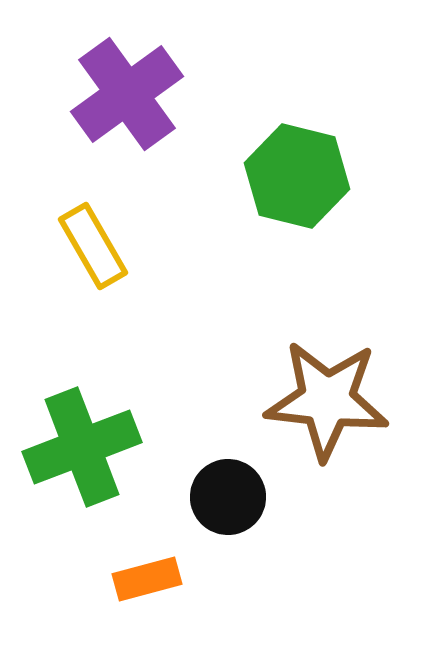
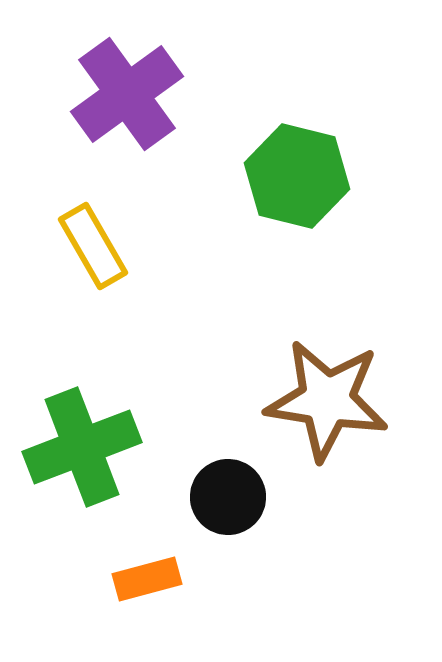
brown star: rotated 3 degrees clockwise
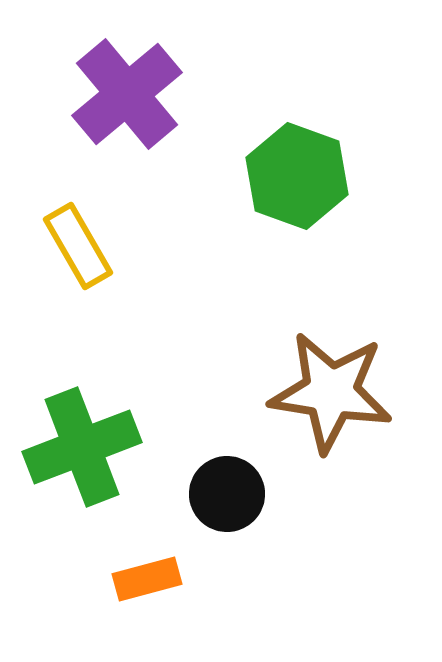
purple cross: rotated 4 degrees counterclockwise
green hexagon: rotated 6 degrees clockwise
yellow rectangle: moved 15 px left
brown star: moved 4 px right, 8 px up
black circle: moved 1 px left, 3 px up
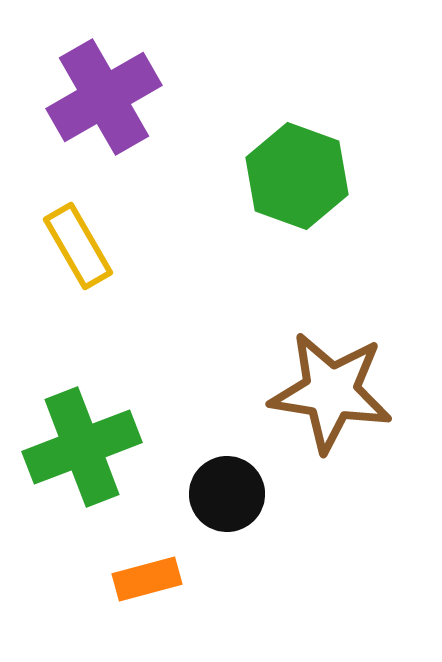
purple cross: moved 23 px left, 3 px down; rotated 10 degrees clockwise
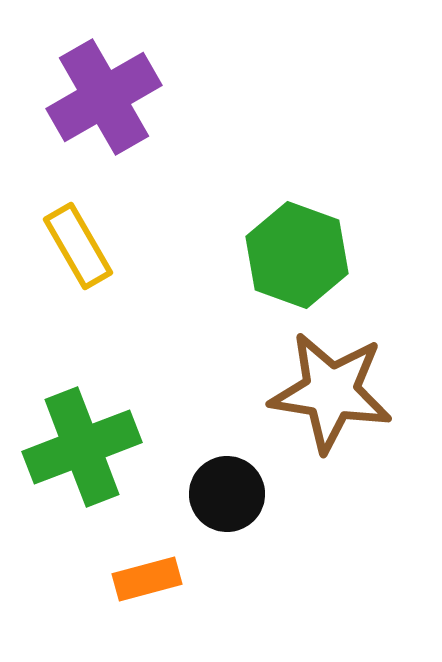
green hexagon: moved 79 px down
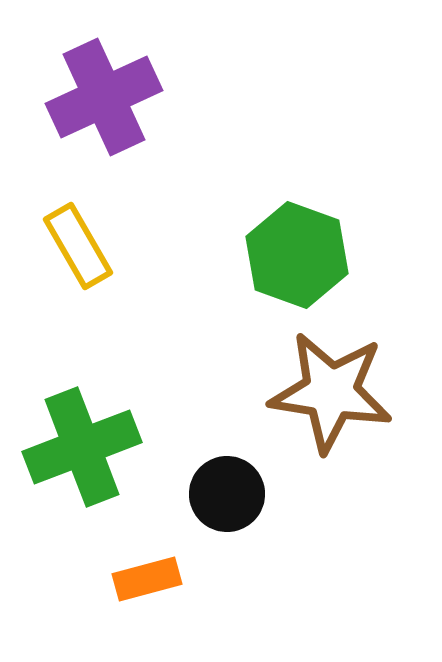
purple cross: rotated 5 degrees clockwise
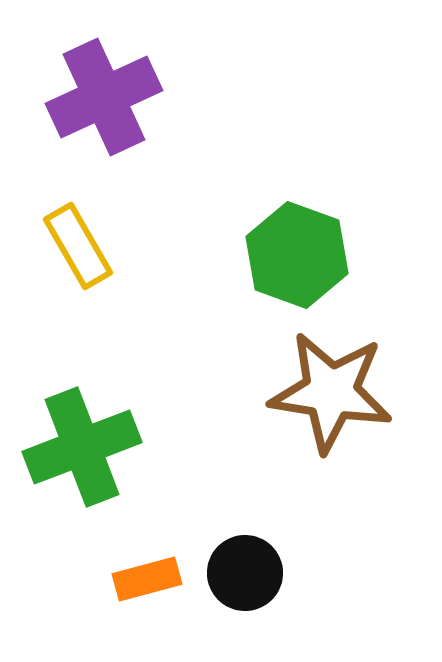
black circle: moved 18 px right, 79 px down
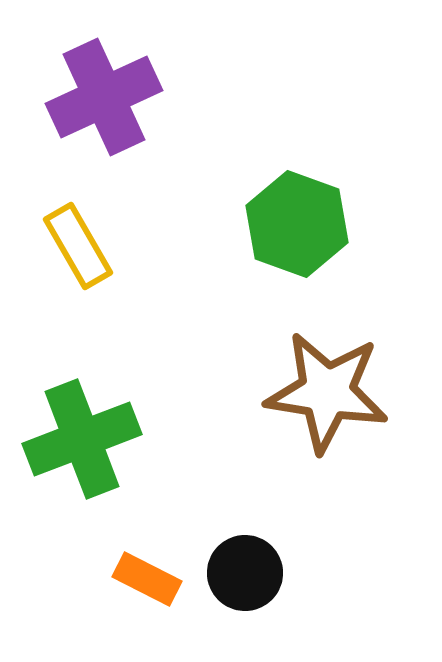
green hexagon: moved 31 px up
brown star: moved 4 px left
green cross: moved 8 px up
orange rectangle: rotated 42 degrees clockwise
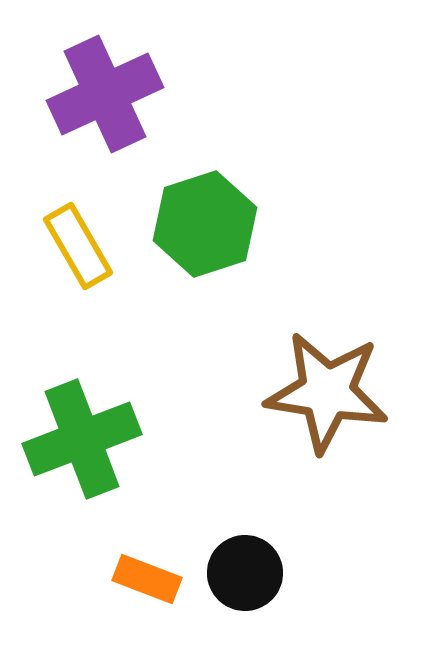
purple cross: moved 1 px right, 3 px up
green hexagon: moved 92 px left; rotated 22 degrees clockwise
orange rectangle: rotated 6 degrees counterclockwise
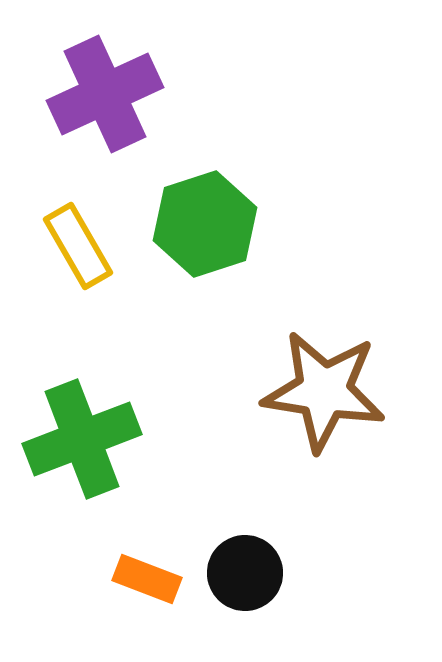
brown star: moved 3 px left, 1 px up
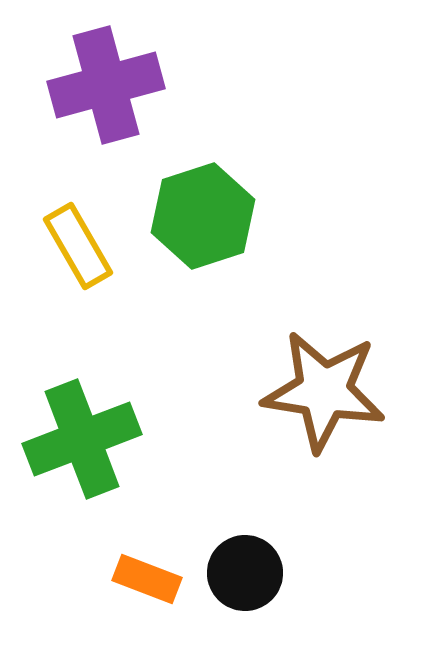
purple cross: moved 1 px right, 9 px up; rotated 10 degrees clockwise
green hexagon: moved 2 px left, 8 px up
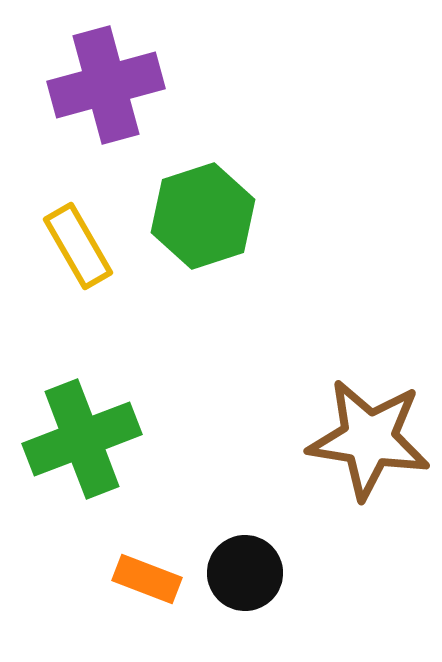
brown star: moved 45 px right, 48 px down
